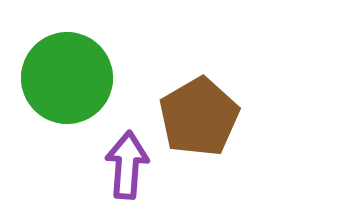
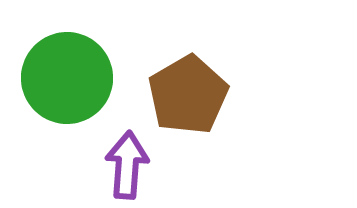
brown pentagon: moved 11 px left, 22 px up
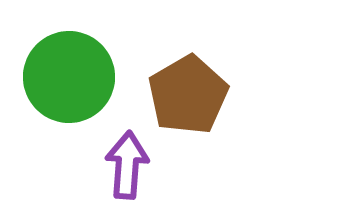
green circle: moved 2 px right, 1 px up
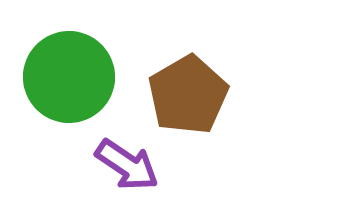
purple arrow: rotated 120 degrees clockwise
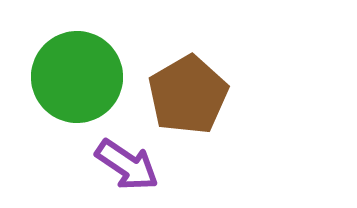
green circle: moved 8 px right
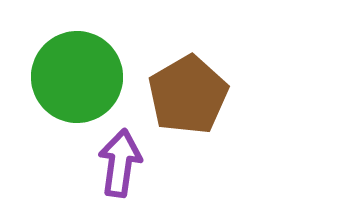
purple arrow: moved 7 px left, 2 px up; rotated 116 degrees counterclockwise
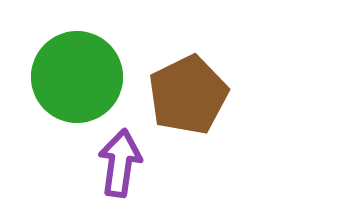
brown pentagon: rotated 4 degrees clockwise
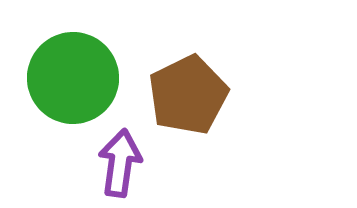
green circle: moved 4 px left, 1 px down
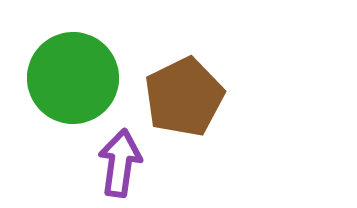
brown pentagon: moved 4 px left, 2 px down
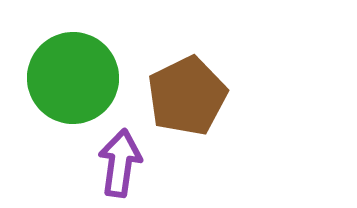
brown pentagon: moved 3 px right, 1 px up
